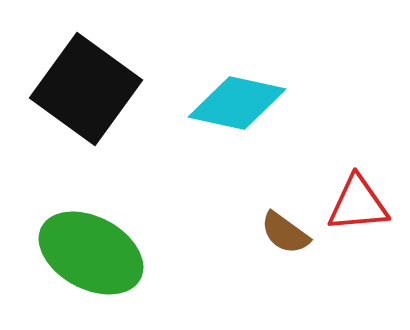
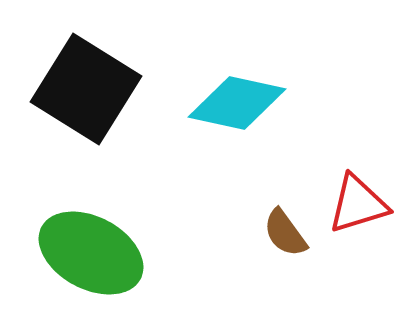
black square: rotated 4 degrees counterclockwise
red triangle: rotated 12 degrees counterclockwise
brown semicircle: rotated 18 degrees clockwise
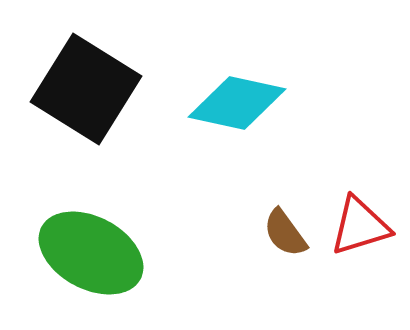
red triangle: moved 2 px right, 22 px down
